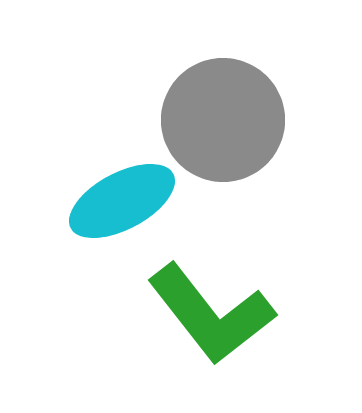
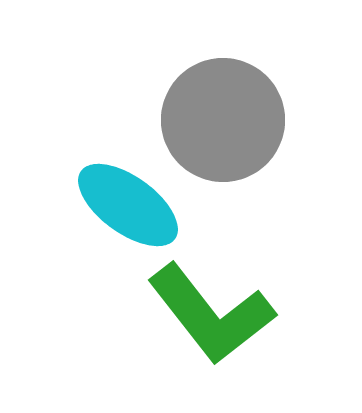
cyan ellipse: moved 6 px right, 4 px down; rotated 64 degrees clockwise
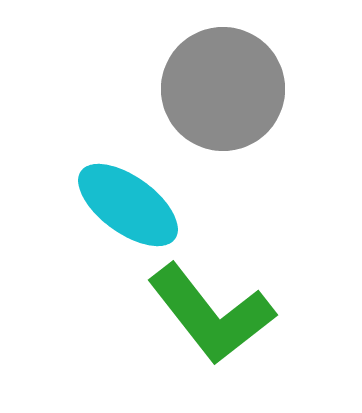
gray circle: moved 31 px up
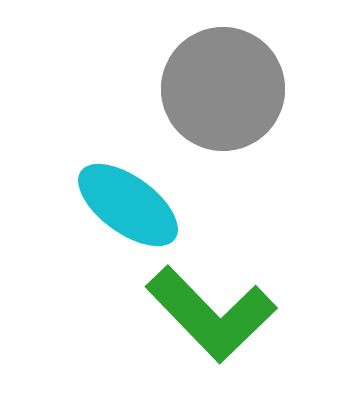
green L-shape: rotated 6 degrees counterclockwise
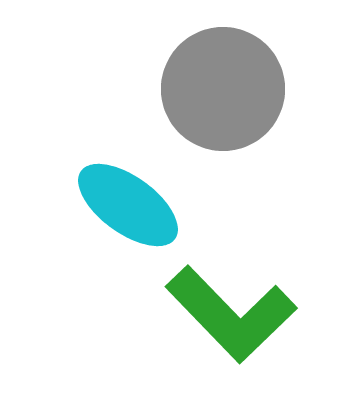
green L-shape: moved 20 px right
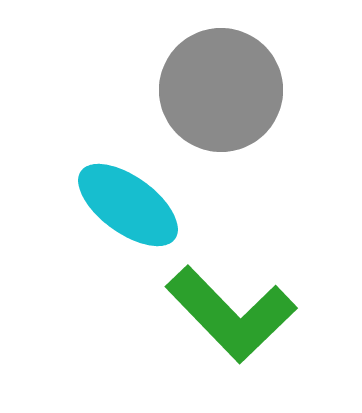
gray circle: moved 2 px left, 1 px down
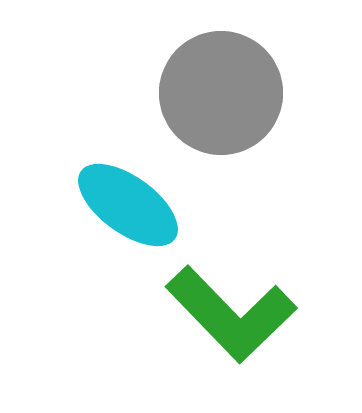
gray circle: moved 3 px down
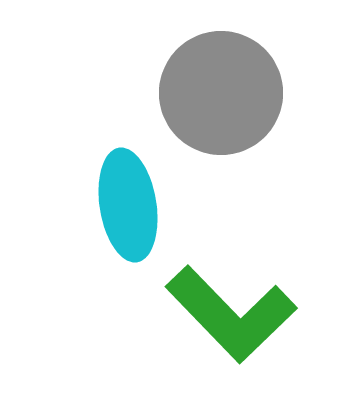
cyan ellipse: rotated 45 degrees clockwise
